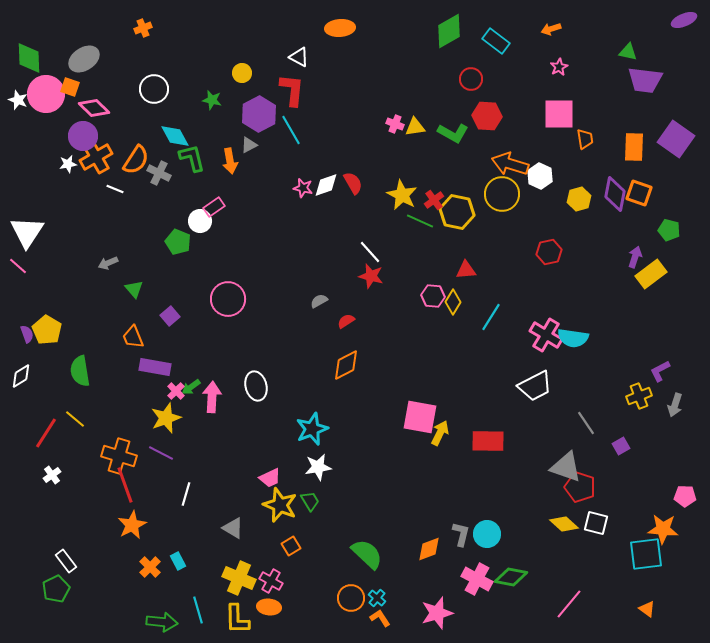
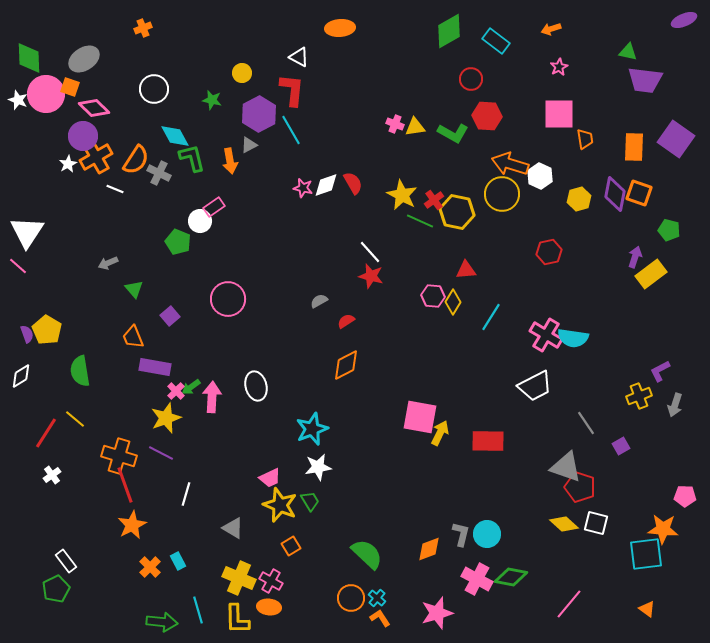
white star at (68, 164): rotated 18 degrees counterclockwise
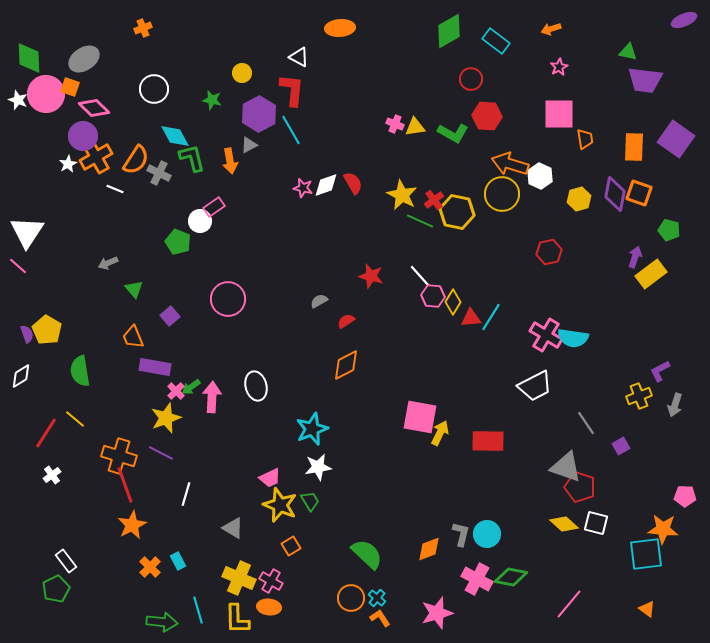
white line at (370, 252): moved 50 px right, 24 px down
red triangle at (466, 270): moved 5 px right, 48 px down
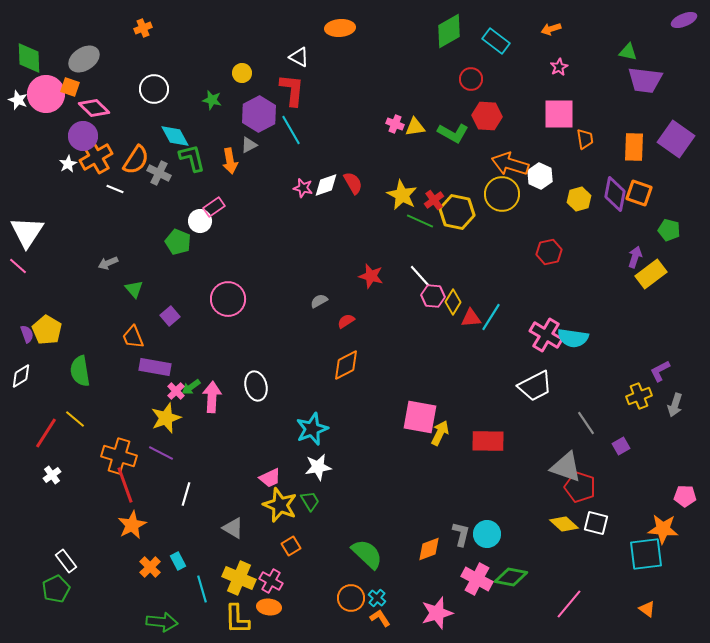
cyan line at (198, 610): moved 4 px right, 21 px up
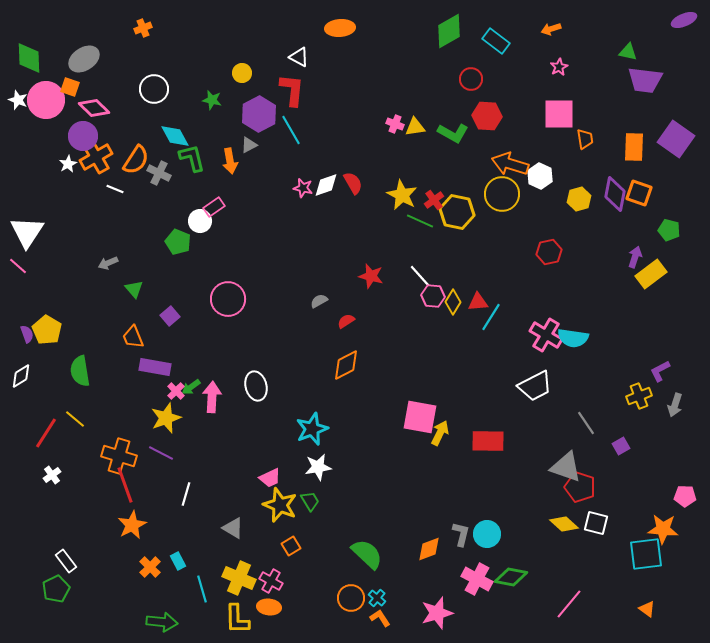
pink circle at (46, 94): moved 6 px down
red triangle at (471, 318): moved 7 px right, 16 px up
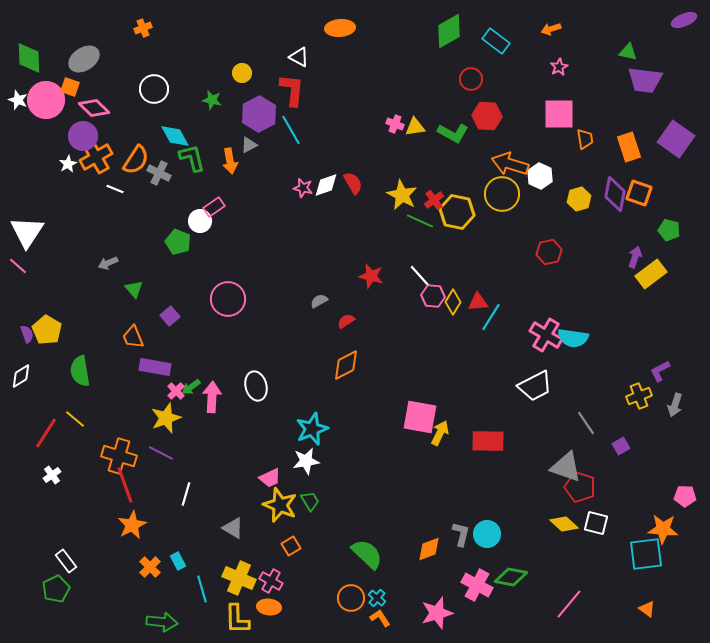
orange rectangle at (634, 147): moved 5 px left; rotated 20 degrees counterclockwise
white star at (318, 467): moved 12 px left, 6 px up
pink cross at (477, 579): moved 6 px down
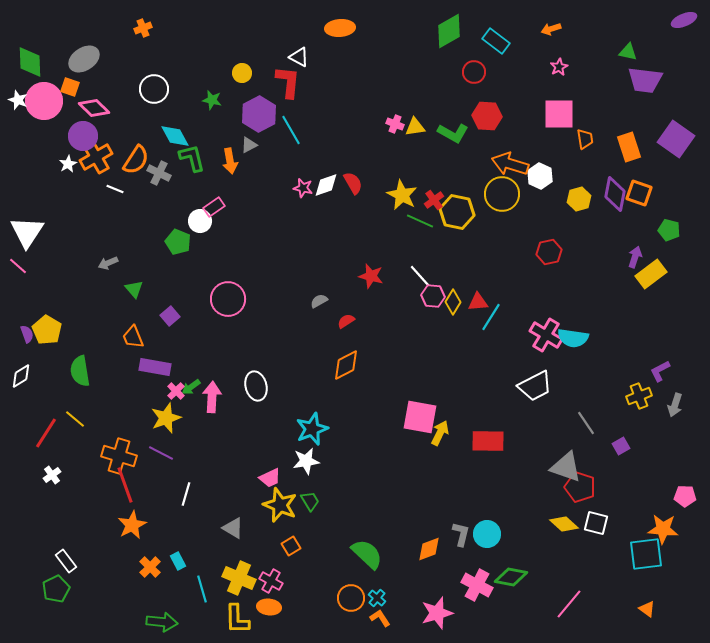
green diamond at (29, 58): moved 1 px right, 4 px down
red circle at (471, 79): moved 3 px right, 7 px up
red L-shape at (292, 90): moved 4 px left, 8 px up
pink circle at (46, 100): moved 2 px left, 1 px down
